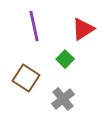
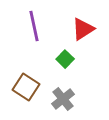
brown square: moved 9 px down
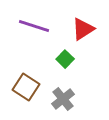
purple line: rotated 60 degrees counterclockwise
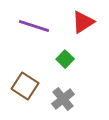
red triangle: moved 7 px up
brown square: moved 1 px left, 1 px up
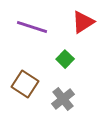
purple line: moved 2 px left, 1 px down
brown square: moved 2 px up
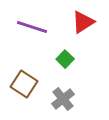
brown square: moved 1 px left
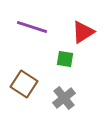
red triangle: moved 10 px down
green square: rotated 36 degrees counterclockwise
gray cross: moved 1 px right, 1 px up
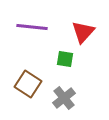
purple line: rotated 12 degrees counterclockwise
red triangle: rotated 15 degrees counterclockwise
brown square: moved 4 px right
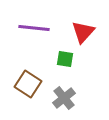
purple line: moved 2 px right, 1 px down
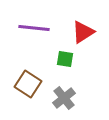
red triangle: rotated 15 degrees clockwise
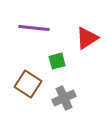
red triangle: moved 4 px right, 6 px down
green square: moved 8 px left, 2 px down; rotated 24 degrees counterclockwise
gray cross: rotated 15 degrees clockwise
